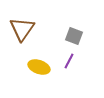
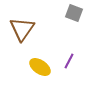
gray square: moved 23 px up
yellow ellipse: moved 1 px right; rotated 15 degrees clockwise
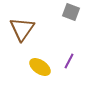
gray square: moved 3 px left, 1 px up
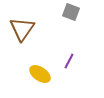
yellow ellipse: moved 7 px down
